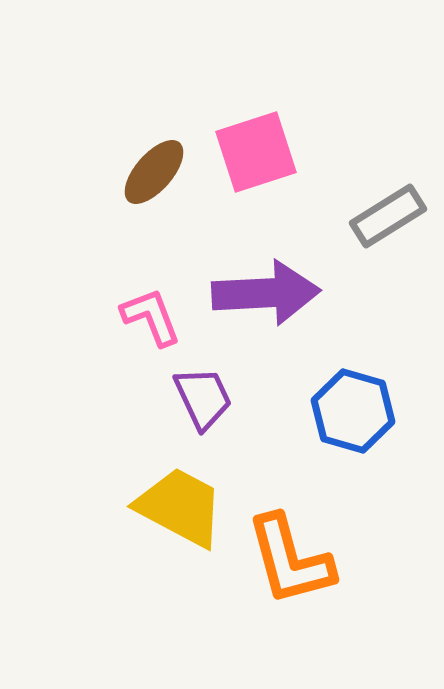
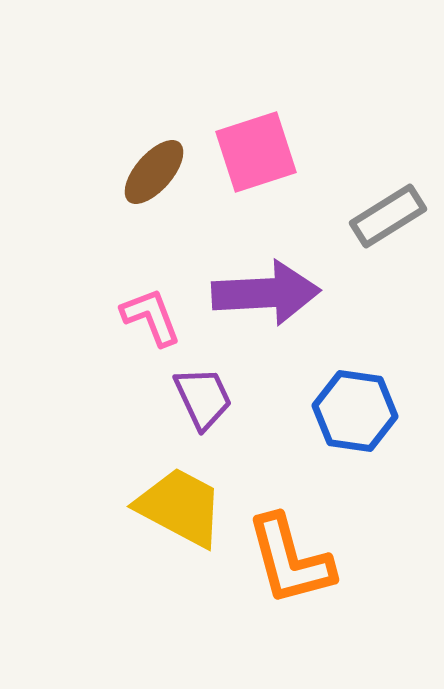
blue hexagon: moved 2 px right; rotated 8 degrees counterclockwise
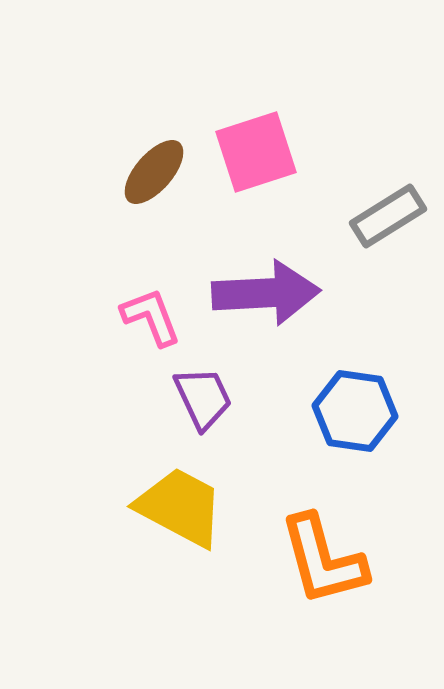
orange L-shape: moved 33 px right
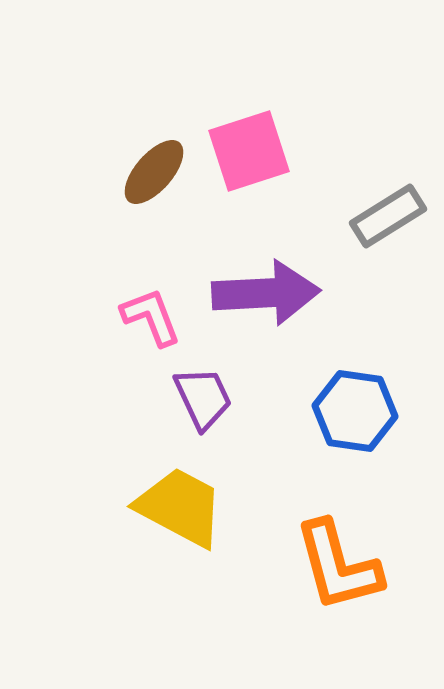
pink square: moved 7 px left, 1 px up
orange L-shape: moved 15 px right, 6 px down
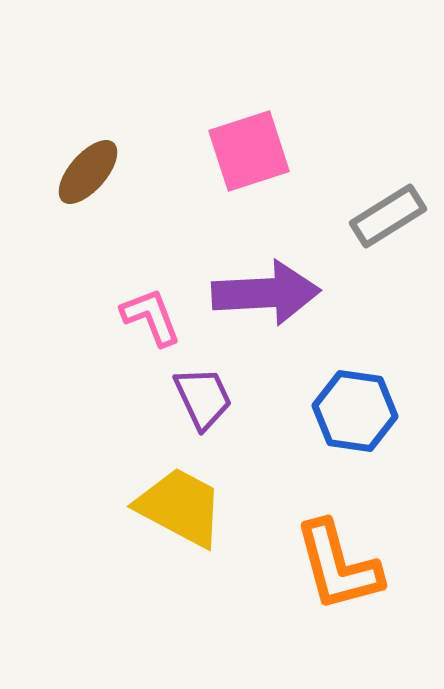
brown ellipse: moved 66 px left
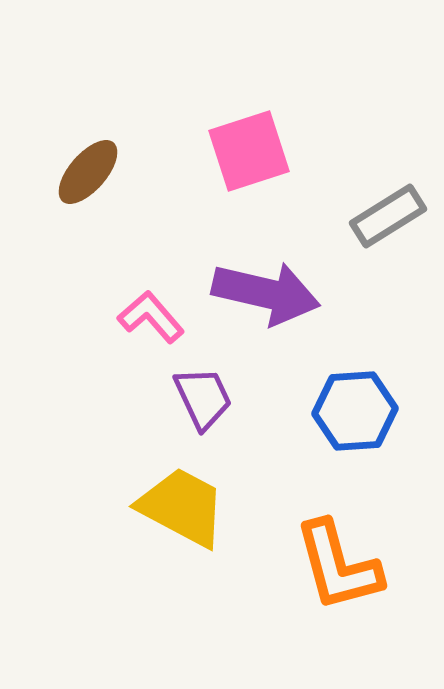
purple arrow: rotated 16 degrees clockwise
pink L-shape: rotated 20 degrees counterclockwise
blue hexagon: rotated 12 degrees counterclockwise
yellow trapezoid: moved 2 px right
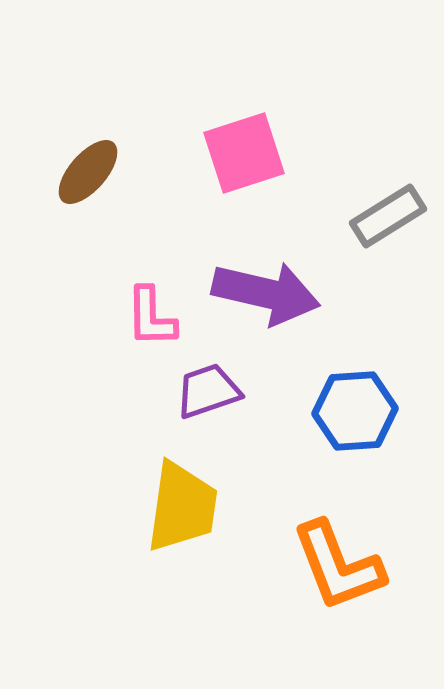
pink square: moved 5 px left, 2 px down
pink L-shape: rotated 140 degrees counterclockwise
purple trapezoid: moved 5 px right, 7 px up; rotated 84 degrees counterclockwise
yellow trapezoid: rotated 70 degrees clockwise
orange L-shape: rotated 6 degrees counterclockwise
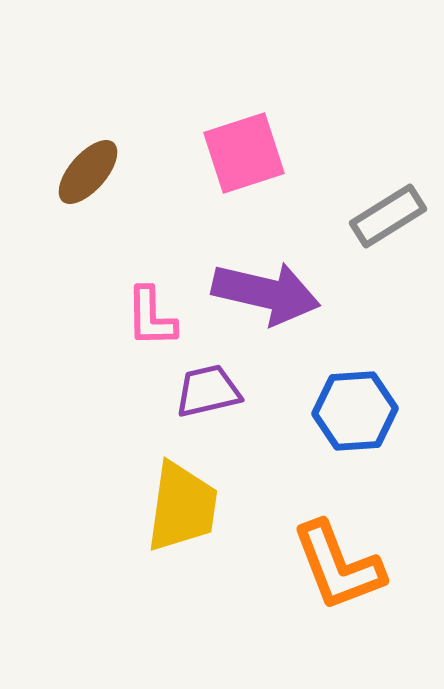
purple trapezoid: rotated 6 degrees clockwise
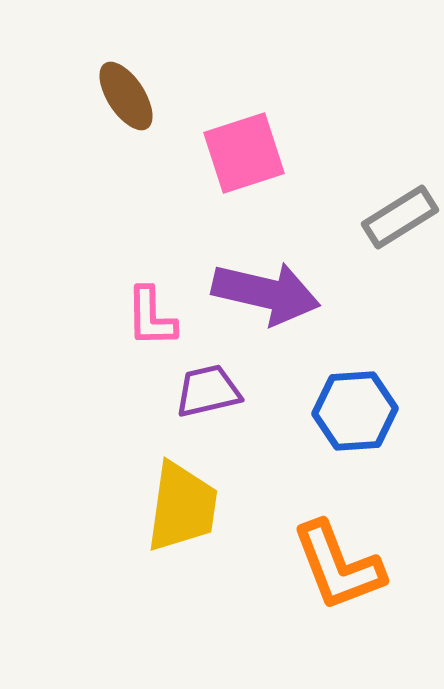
brown ellipse: moved 38 px right, 76 px up; rotated 74 degrees counterclockwise
gray rectangle: moved 12 px right, 1 px down
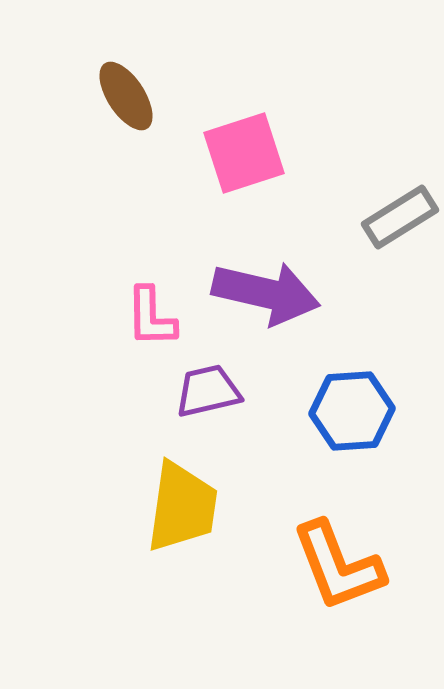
blue hexagon: moved 3 px left
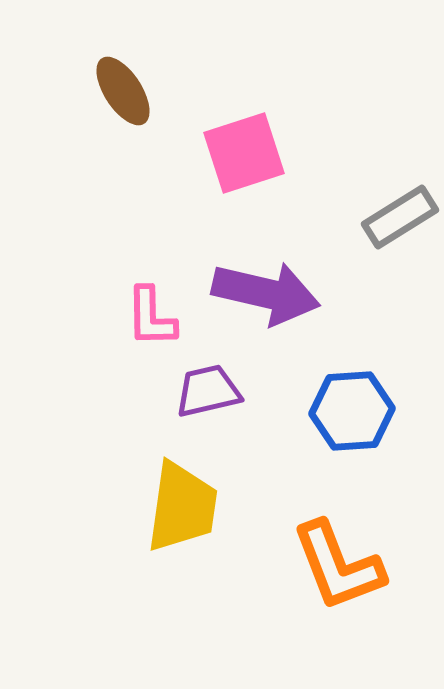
brown ellipse: moved 3 px left, 5 px up
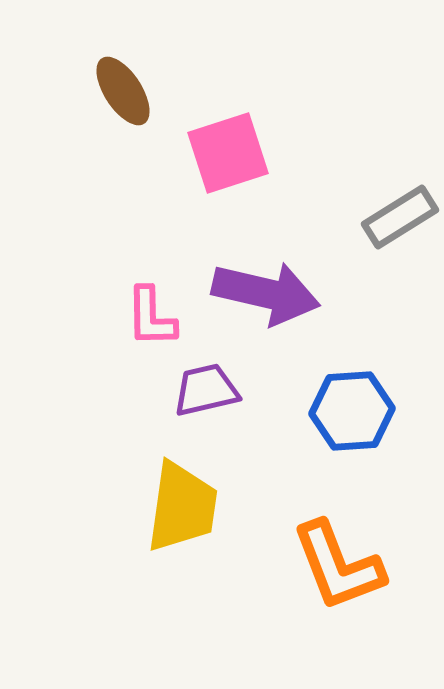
pink square: moved 16 px left
purple trapezoid: moved 2 px left, 1 px up
